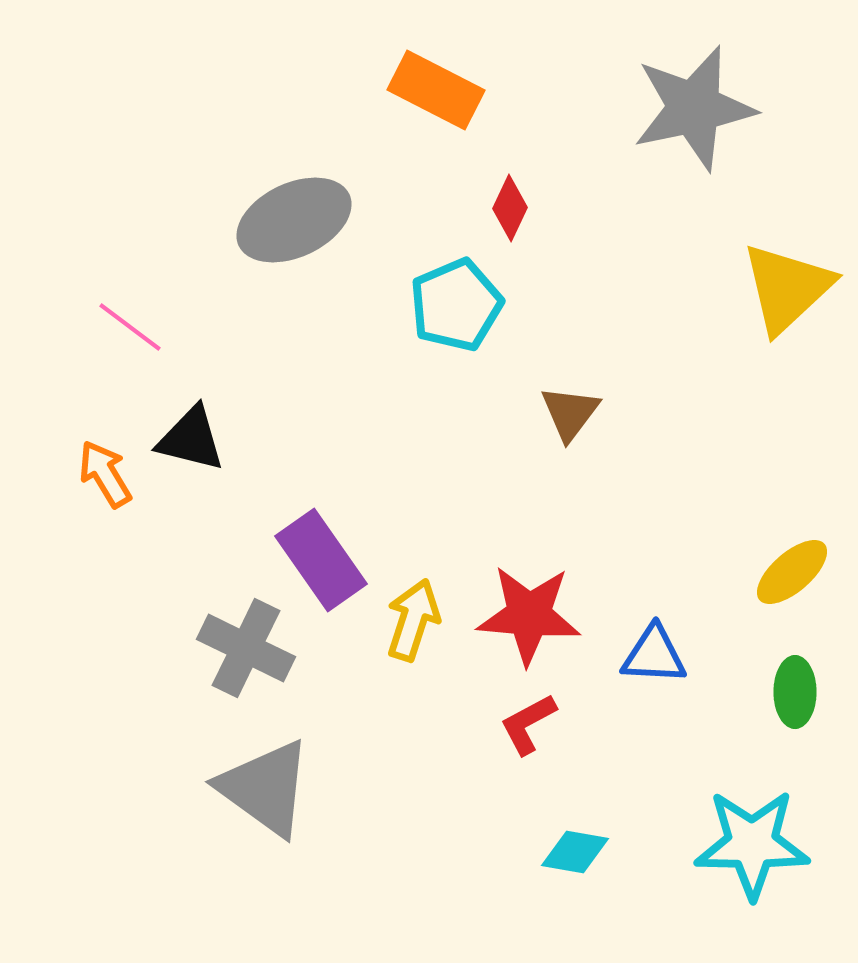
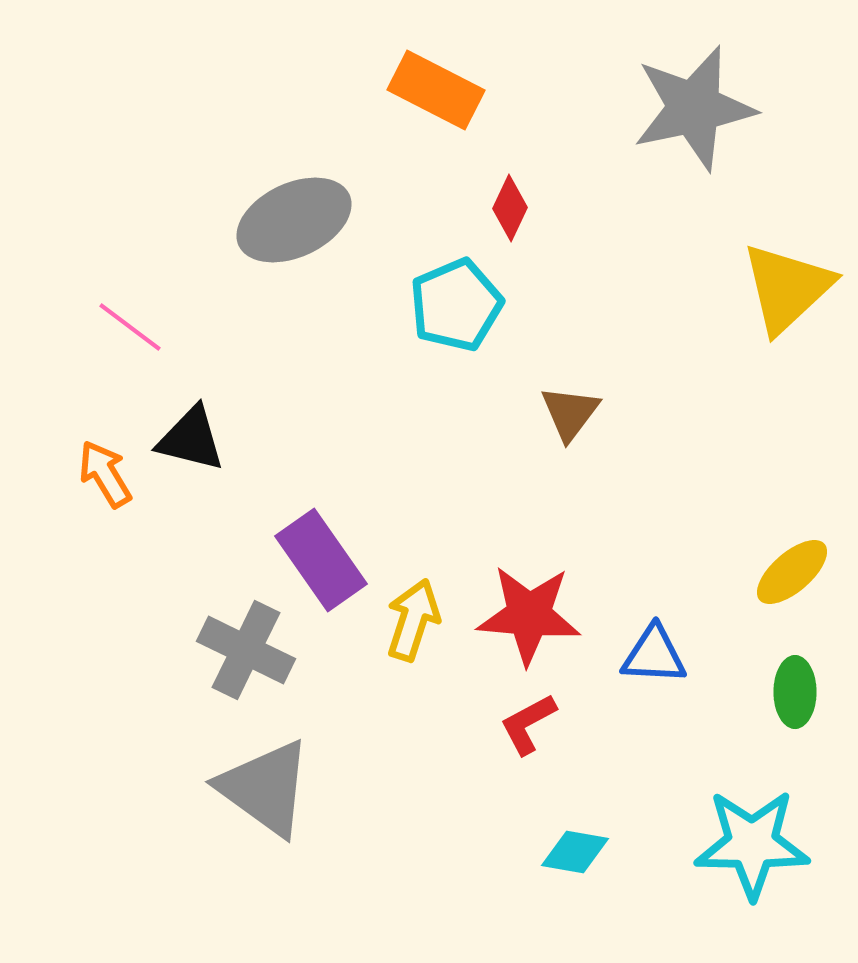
gray cross: moved 2 px down
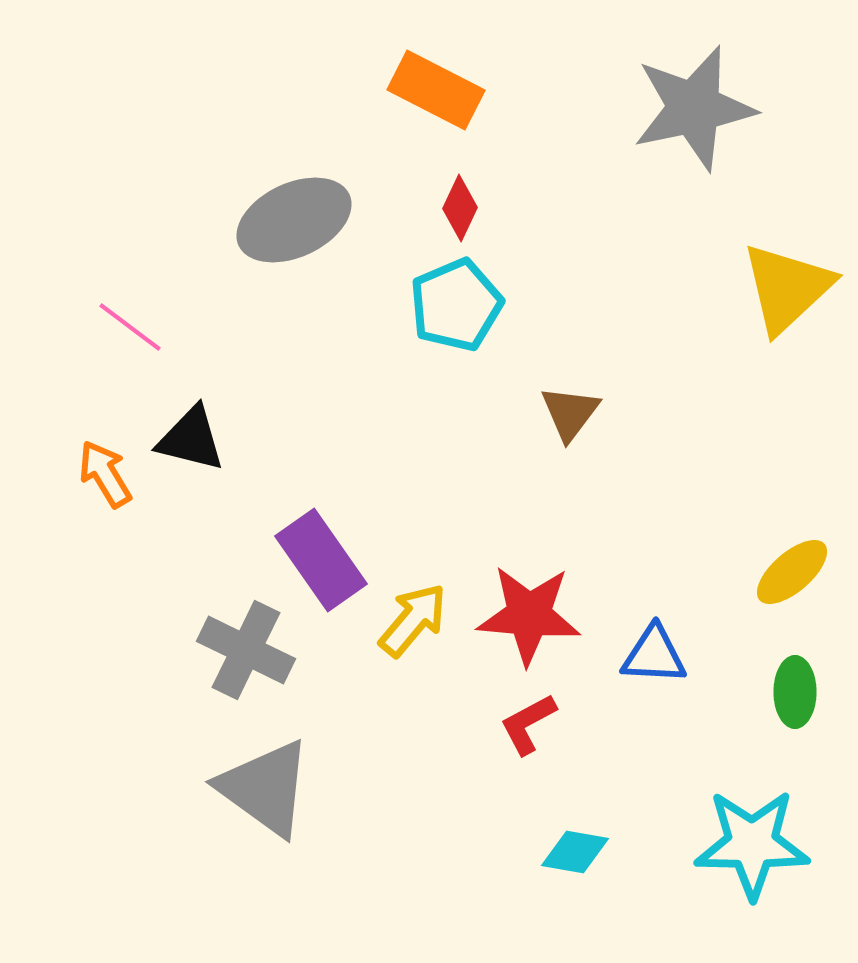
red diamond: moved 50 px left
yellow arrow: rotated 22 degrees clockwise
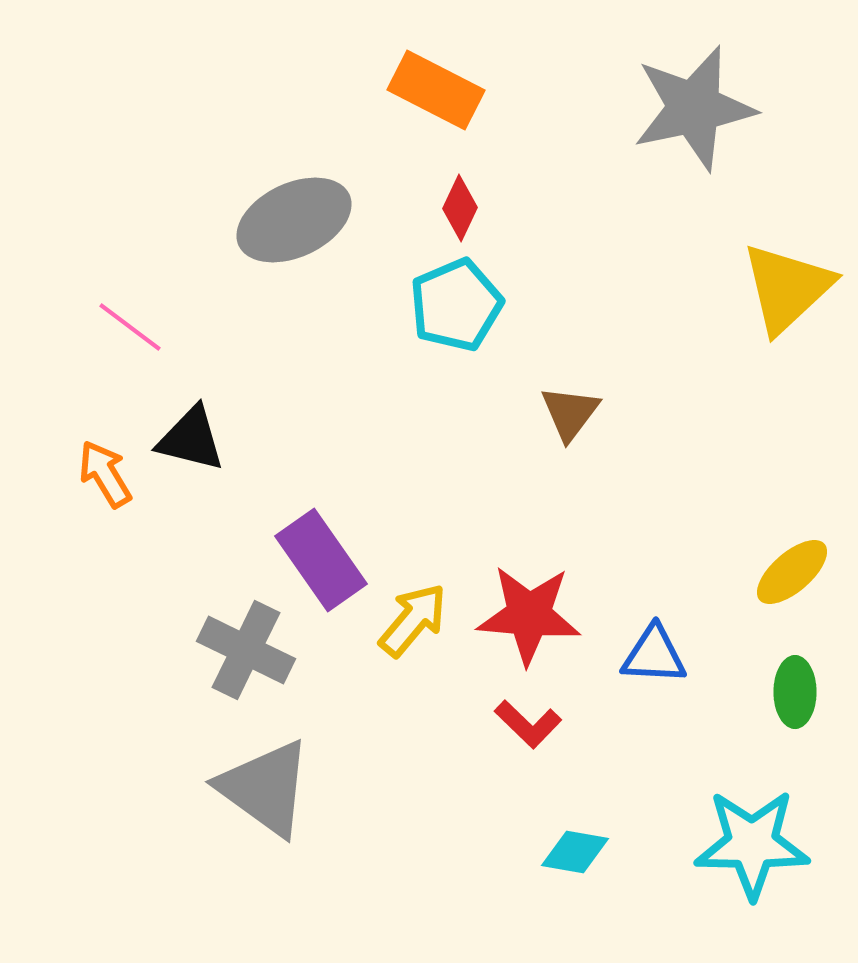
red L-shape: rotated 108 degrees counterclockwise
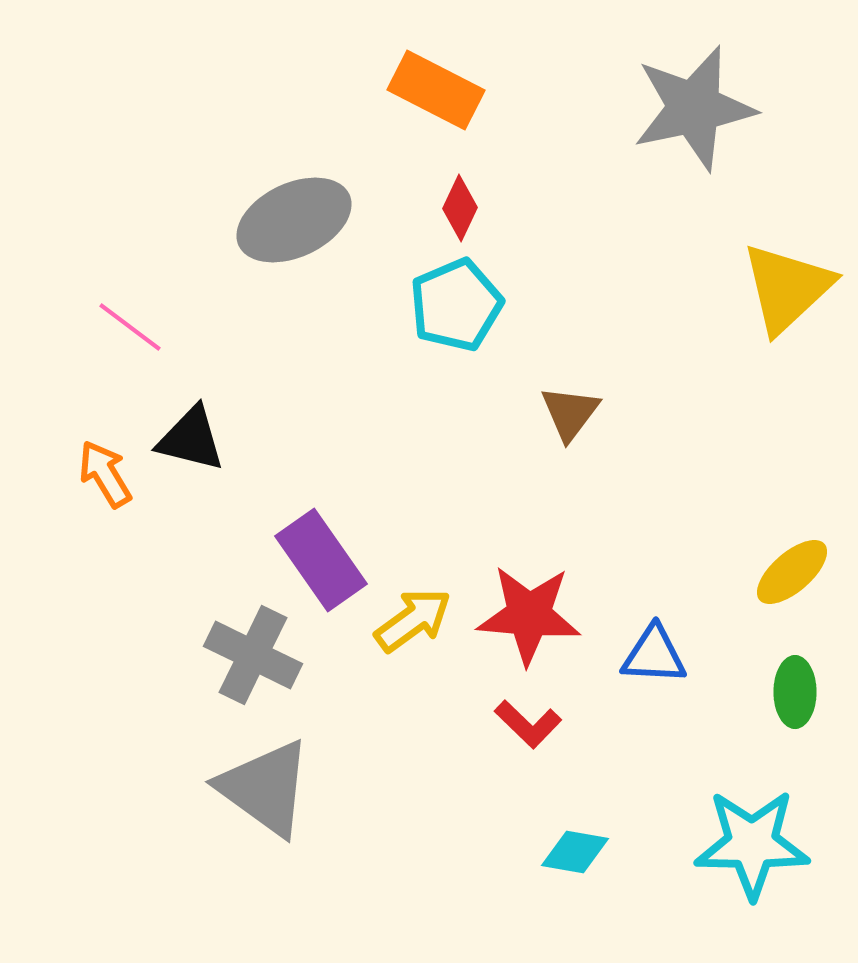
yellow arrow: rotated 14 degrees clockwise
gray cross: moved 7 px right, 5 px down
